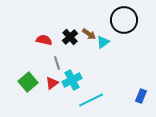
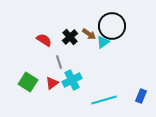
black circle: moved 12 px left, 6 px down
red semicircle: rotated 21 degrees clockwise
gray line: moved 2 px right, 1 px up
green square: rotated 18 degrees counterclockwise
cyan line: moved 13 px right; rotated 10 degrees clockwise
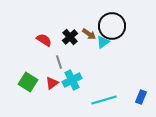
blue rectangle: moved 1 px down
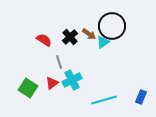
green square: moved 6 px down
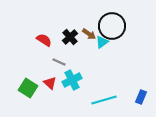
cyan triangle: moved 1 px left
gray line: rotated 48 degrees counterclockwise
red triangle: moved 2 px left; rotated 40 degrees counterclockwise
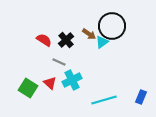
black cross: moved 4 px left, 3 px down
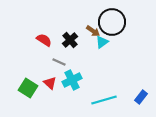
black circle: moved 4 px up
brown arrow: moved 4 px right, 3 px up
black cross: moved 4 px right
blue rectangle: rotated 16 degrees clockwise
